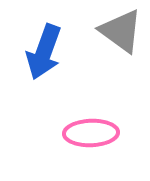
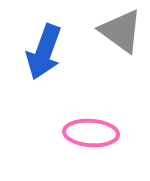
pink ellipse: rotated 6 degrees clockwise
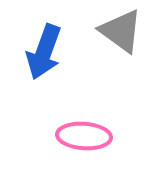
pink ellipse: moved 7 px left, 3 px down
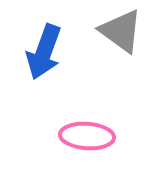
pink ellipse: moved 3 px right
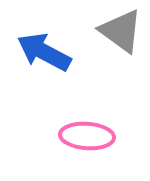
blue arrow: rotated 98 degrees clockwise
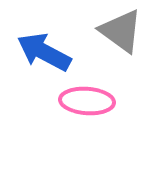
pink ellipse: moved 35 px up
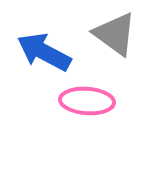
gray triangle: moved 6 px left, 3 px down
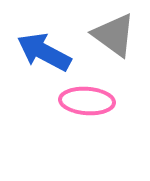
gray triangle: moved 1 px left, 1 px down
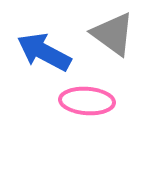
gray triangle: moved 1 px left, 1 px up
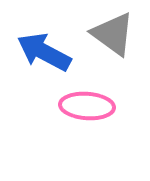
pink ellipse: moved 5 px down
